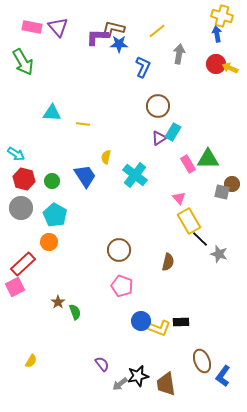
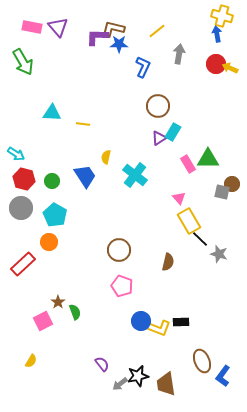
pink square at (15, 287): moved 28 px right, 34 px down
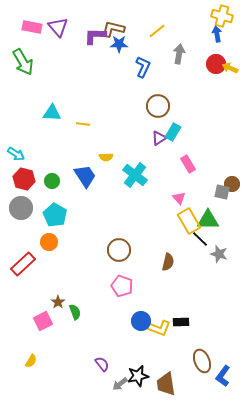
purple L-shape at (97, 37): moved 2 px left, 1 px up
yellow semicircle at (106, 157): rotated 104 degrees counterclockwise
green triangle at (208, 159): moved 61 px down
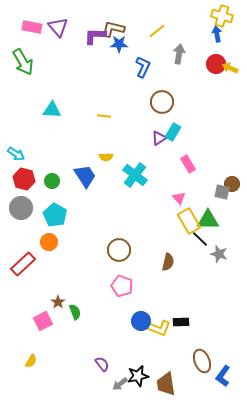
brown circle at (158, 106): moved 4 px right, 4 px up
cyan triangle at (52, 113): moved 3 px up
yellow line at (83, 124): moved 21 px right, 8 px up
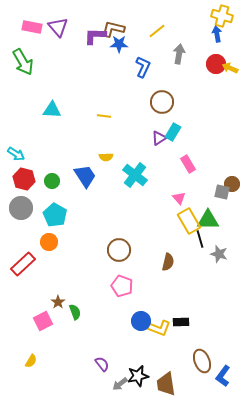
black line at (200, 239): rotated 30 degrees clockwise
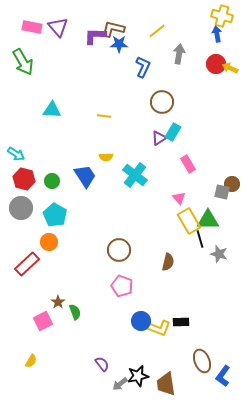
red rectangle at (23, 264): moved 4 px right
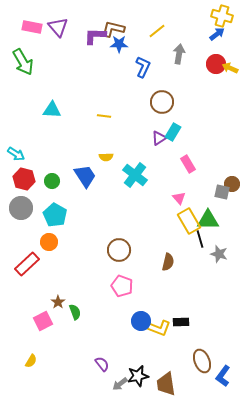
blue arrow at (217, 34): rotated 63 degrees clockwise
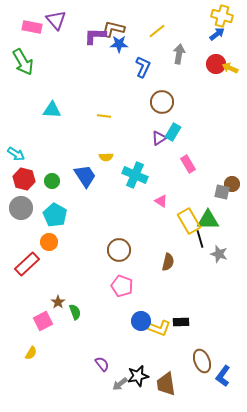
purple triangle at (58, 27): moved 2 px left, 7 px up
cyan cross at (135, 175): rotated 15 degrees counterclockwise
pink triangle at (179, 198): moved 18 px left, 3 px down; rotated 16 degrees counterclockwise
yellow semicircle at (31, 361): moved 8 px up
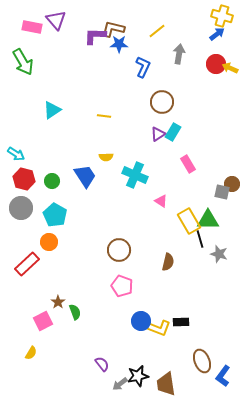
cyan triangle at (52, 110): rotated 36 degrees counterclockwise
purple triangle at (159, 138): moved 1 px left, 4 px up
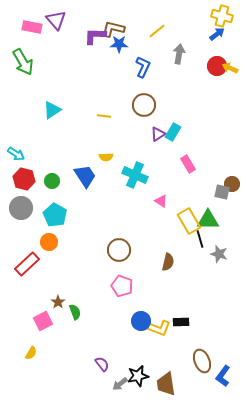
red circle at (216, 64): moved 1 px right, 2 px down
brown circle at (162, 102): moved 18 px left, 3 px down
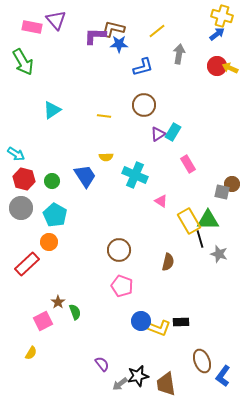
blue L-shape at (143, 67): rotated 50 degrees clockwise
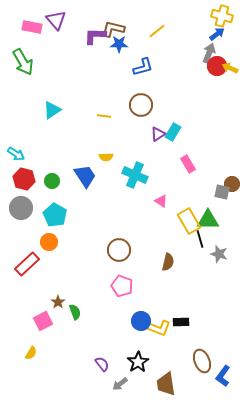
gray arrow at (179, 54): moved 30 px right, 1 px up; rotated 12 degrees clockwise
brown circle at (144, 105): moved 3 px left
black star at (138, 376): moved 14 px up; rotated 20 degrees counterclockwise
